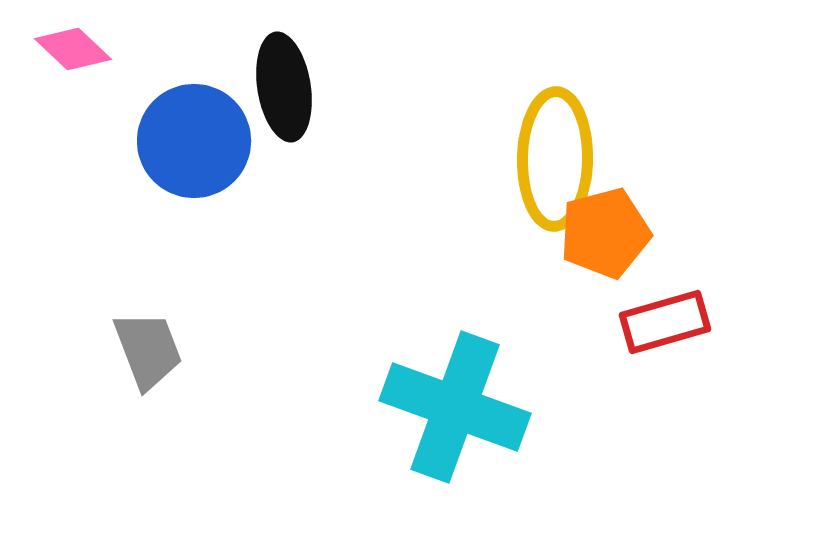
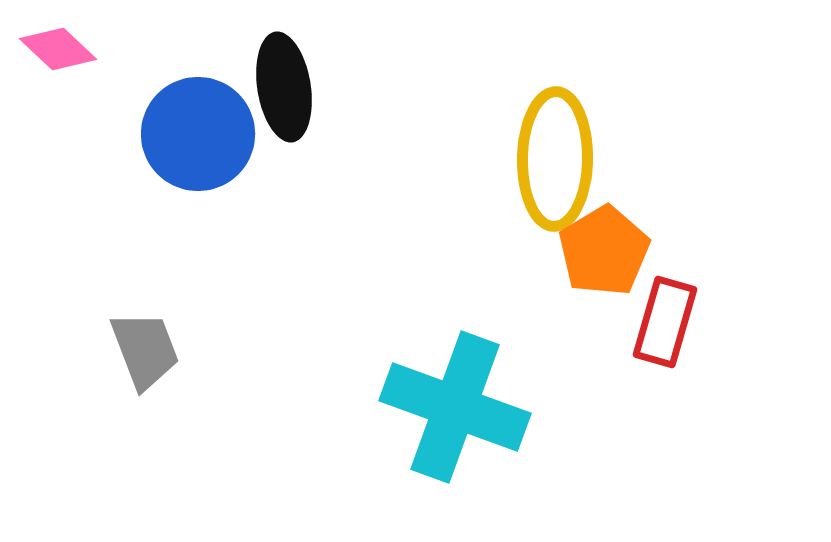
pink diamond: moved 15 px left
blue circle: moved 4 px right, 7 px up
orange pentagon: moved 1 px left, 18 px down; rotated 16 degrees counterclockwise
red rectangle: rotated 58 degrees counterclockwise
gray trapezoid: moved 3 px left
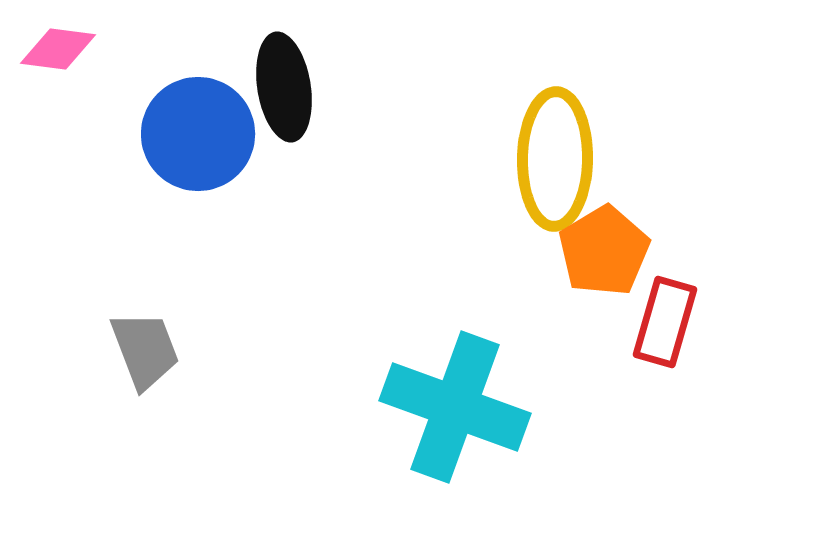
pink diamond: rotated 36 degrees counterclockwise
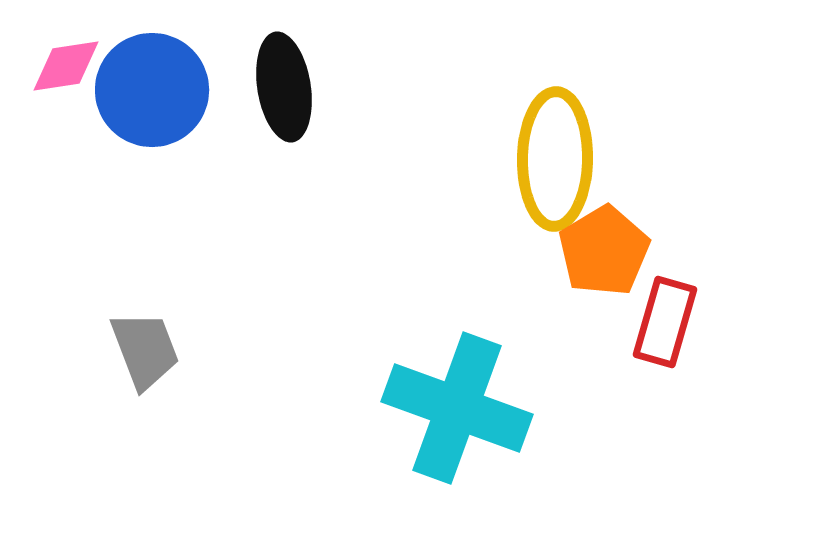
pink diamond: moved 8 px right, 17 px down; rotated 16 degrees counterclockwise
blue circle: moved 46 px left, 44 px up
cyan cross: moved 2 px right, 1 px down
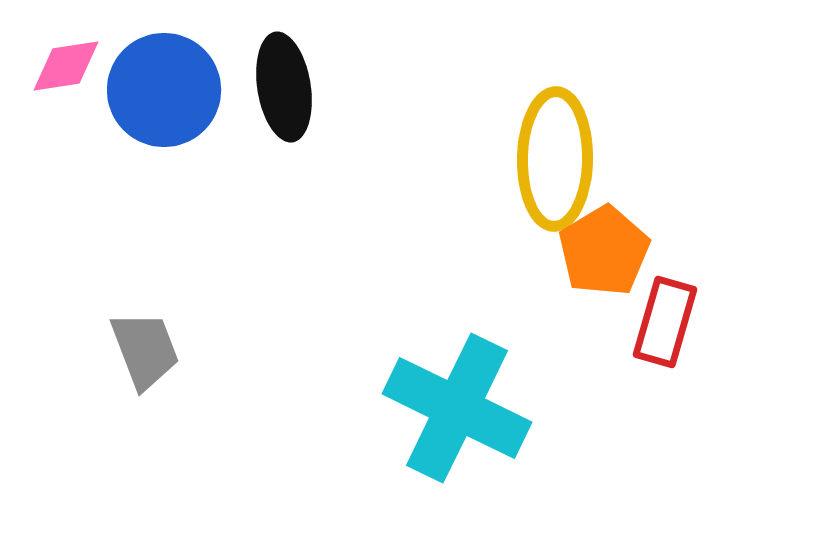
blue circle: moved 12 px right
cyan cross: rotated 6 degrees clockwise
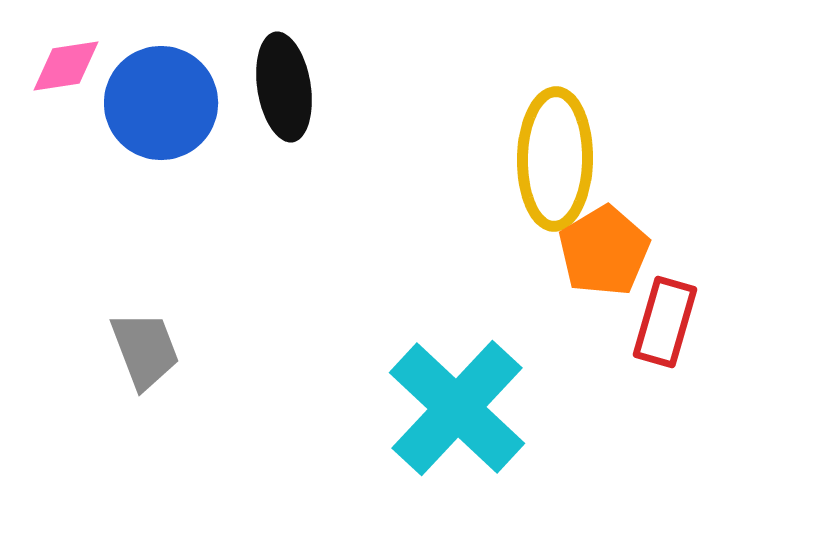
blue circle: moved 3 px left, 13 px down
cyan cross: rotated 17 degrees clockwise
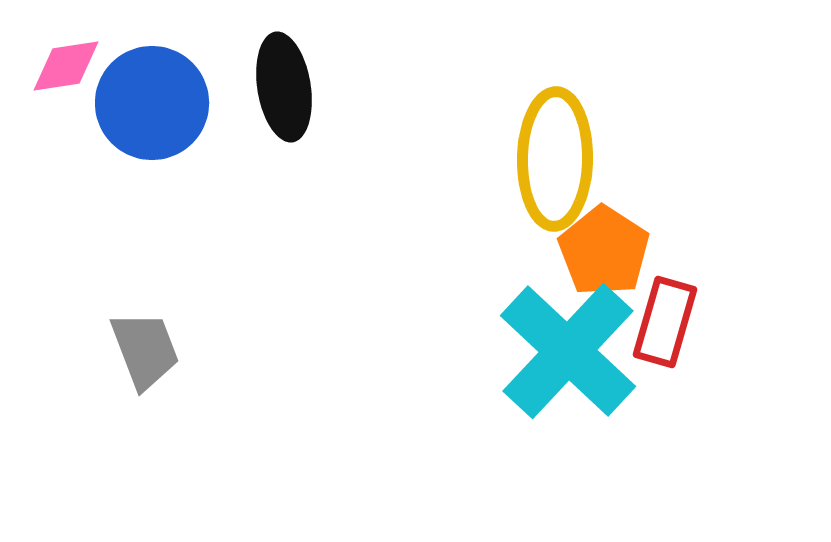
blue circle: moved 9 px left
orange pentagon: rotated 8 degrees counterclockwise
cyan cross: moved 111 px right, 57 px up
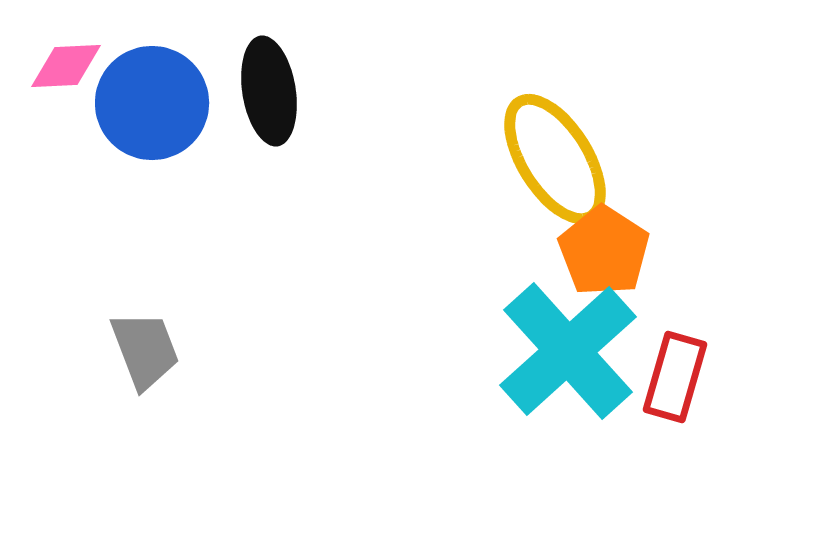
pink diamond: rotated 6 degrees clockwise
black ellipse: moved 15 px left, 4 px down
yellow ellipse: rotated 33 degrees counterclockwise
red rectangle: moved 10 px right, 55 px down
cyan cross: rotated 5 degrees clockwise
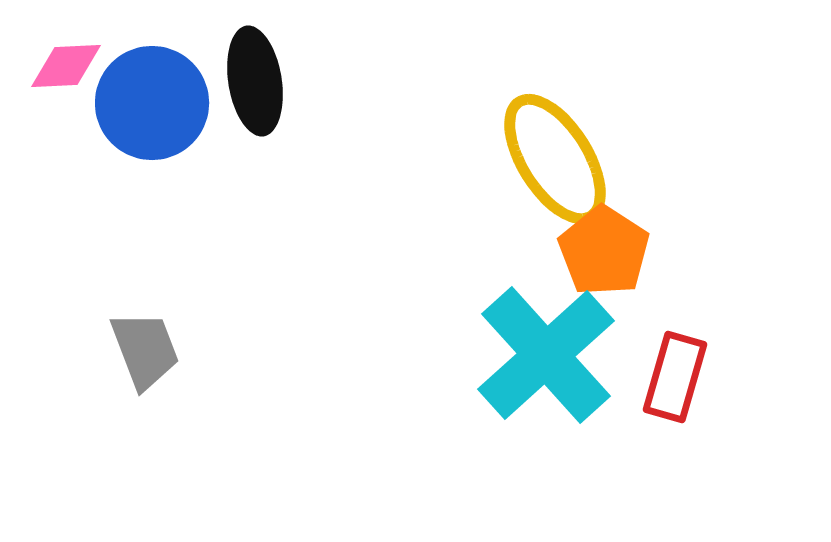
black ellipse: moved 14 px left, 10 px up
cyan cross: moved 22 px left, 4 px down
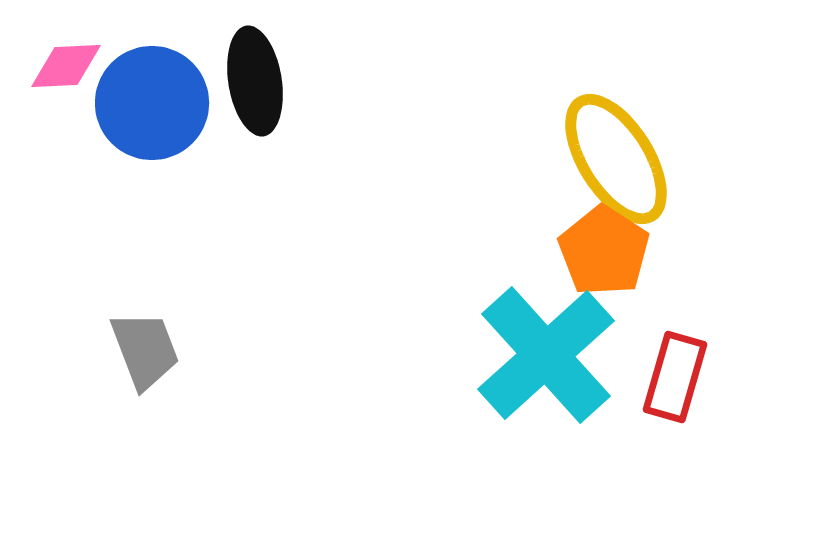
yellow ellipse: moved 61 px right
